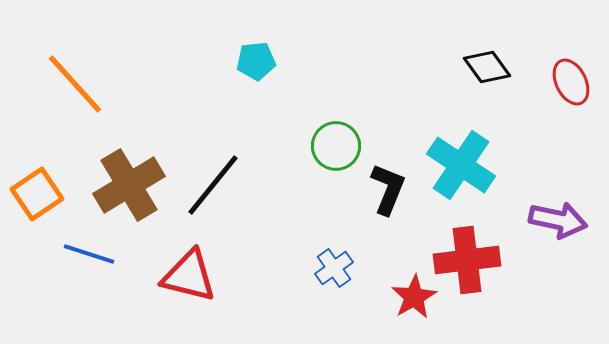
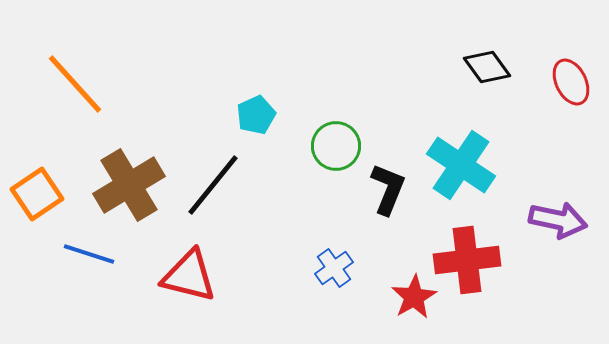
cyan pentagon: moved 54 px down; rotated 18 degrees counterclockwise
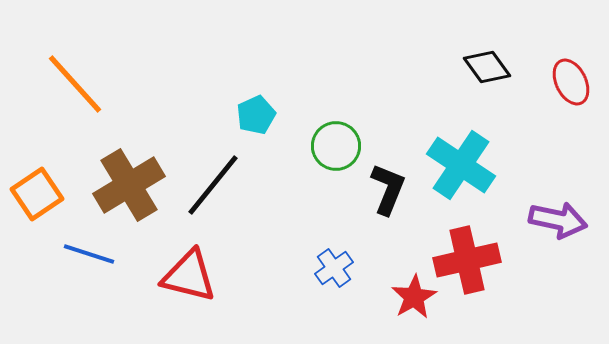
red cross: rotated 6 degrees counterclockwise
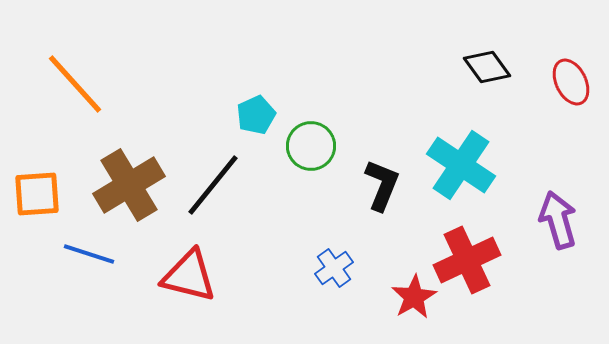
green circle: moved 25 px left
black L-shape: moved 6 px left, 4 px up
orange square: rotated 30 degrees clockwise
purple arrow: rotated 118 degrees counterclockwise
red cross: rotated 12 degrees counterclockwise
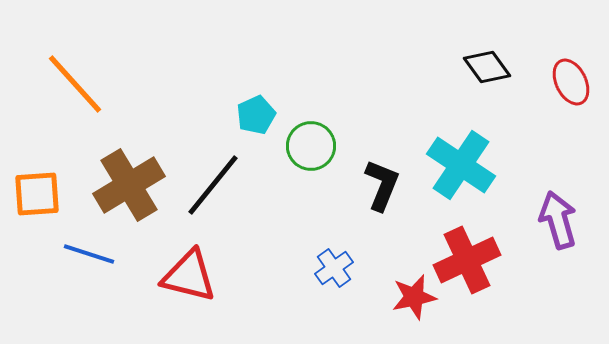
red star: rotated 18 degrees clockwise
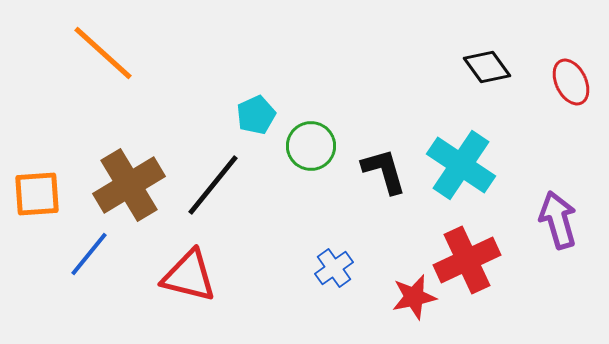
orange line: moved 28 px right, 31 px up; rotated 6 degrees counterclockwise
black L-shape: moved 2 px right, 14 px up; rotated 38 degrees counterclockwise
blue line: rotated 69 degrees counterclockwise
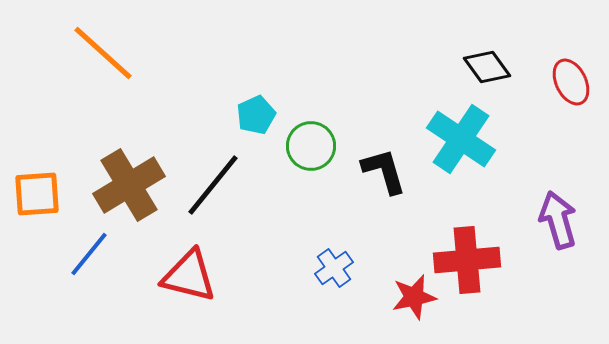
cyan cross: moved 26 px up
red cross: rotated 20 degrees clockwise
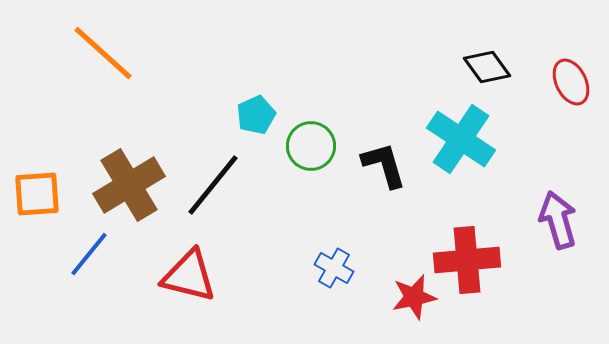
black L-shape: moved 6 px up
blue cross: rotated 24 degrees counterclockwise
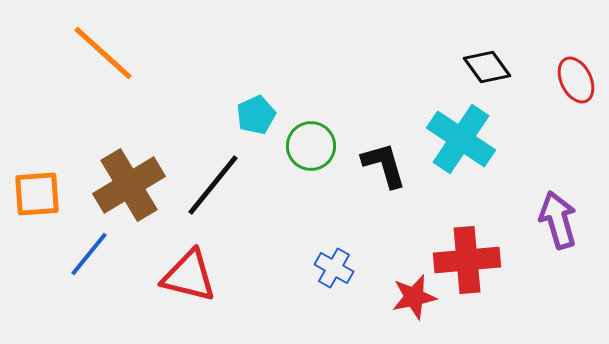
red ellipse: moved 5 px right, 2 px up
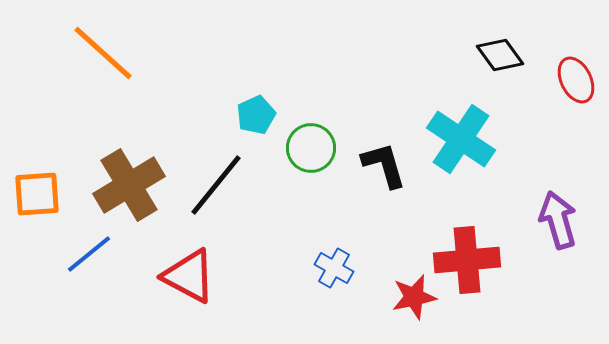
black diamond: moved 13 px right, 12 px up
green circle: moved 2 px down
black line: moved 3 px right
blue line: rotated 12 degrees clockwise
red triangle: rotated 14 degrees clockwise
